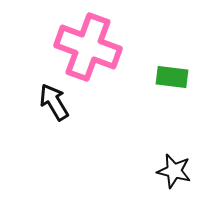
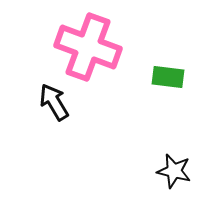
green rectangle: moved 4 px left
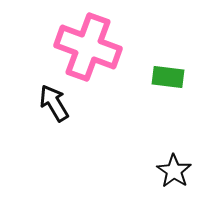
black arrow: moved 1 px down
black star: rotated 20 degrees clockwise
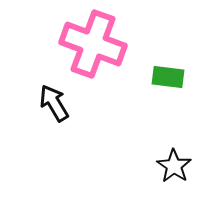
pink cross: moved 5 px right, 3 px up
black star: moved 5 px up
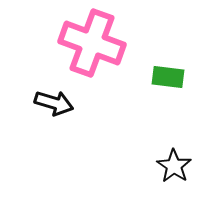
pink cross: moved 1 px left, 1 px up
black arrow: rotated 138 degrees clockwise
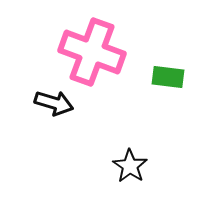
pink cross: moved 9 px down
black star: moved 44 px left
